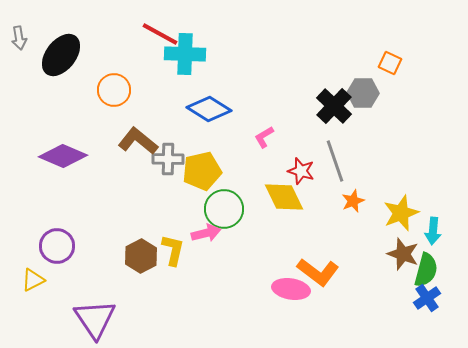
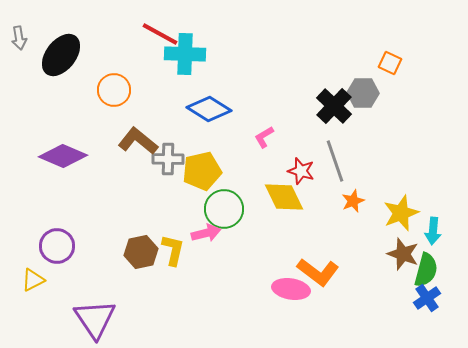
brown hexagon: moved 4 px up; rotated 16 degrees clockwise
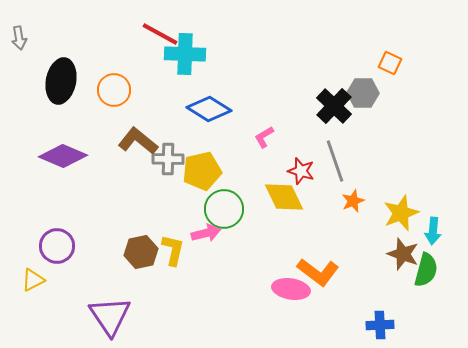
black ellipse: moved 26 px down; rotated 27 degrees counterclockwise
blue cross: moved 47 px left, 27 px down; rotated 32 degrees clockwise
purple triangle: moved 15 px right, 3 px up
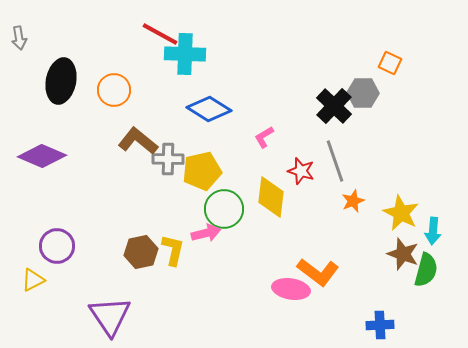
purple diamond: moved 21 px left
yellow diamond: moved 13 px left; rotated 33 degrees clockwise
yellow star: rotated 24 degrees counterclockwise
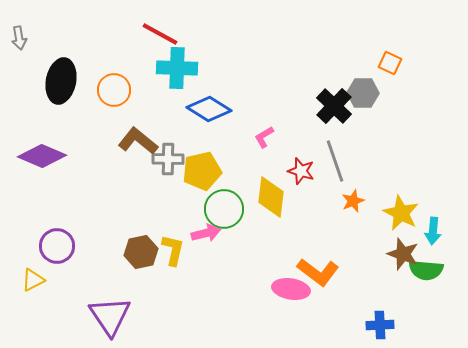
cyan cross: moved 8 px left, 14 px down
green semicircle: rotated 80 degrees clockwise
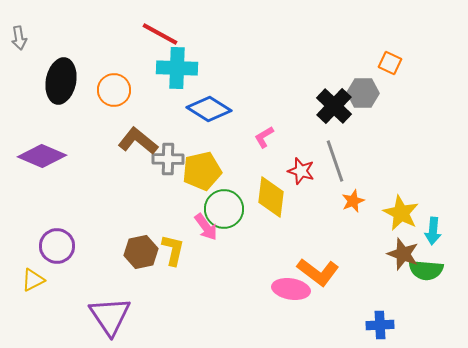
pink arrow: moved 6 px up; rotated 68 degrees clockwise
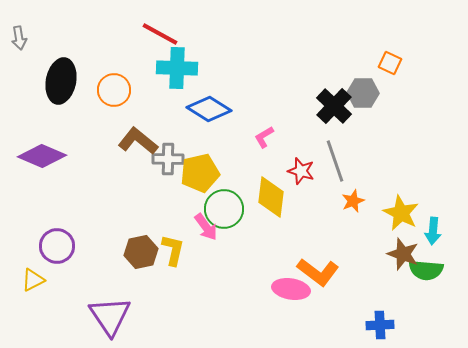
yellow pentagon: moved 2 px left, 2 px down
